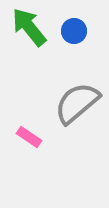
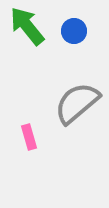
green arrow: moved 2 px left, 1 px up
pink rectangle: rotated 40 degrees clockwise
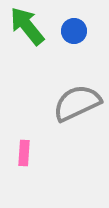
gray semicircle: rotated 15 degrees clockwise
pink rectangle: moved 5 px left, 16 px down; rotated 20 degrees clockwise
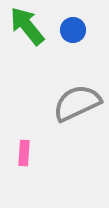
blue circle: moved 1 px left, 1 px up
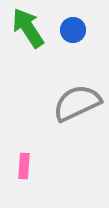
green arrow: moved 1 px right, 2 px down; rotated 6 degrees clockwise
pink rectangle: moved 13 px down
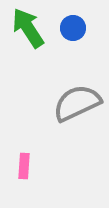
blue circle: moved 2 px up
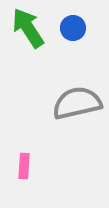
gray semicircle: rotated 12 degrees clockwise
